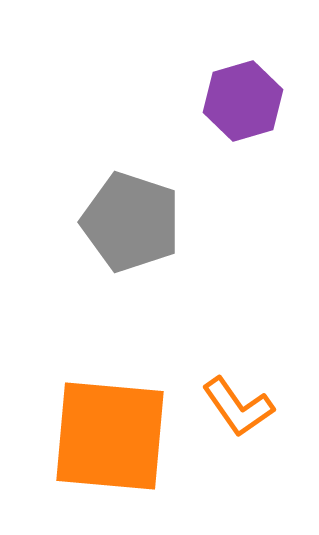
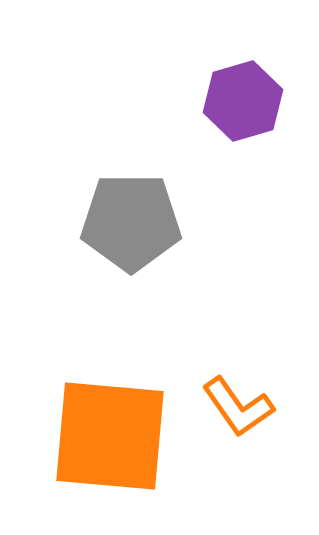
gray pentagon: rotated 18 degrees counterclockwise
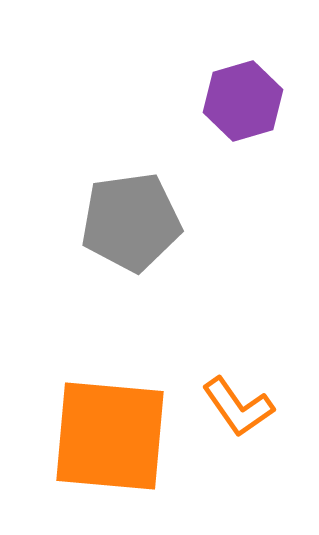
gray pentagon: rotated 8 degrees counterclockwise
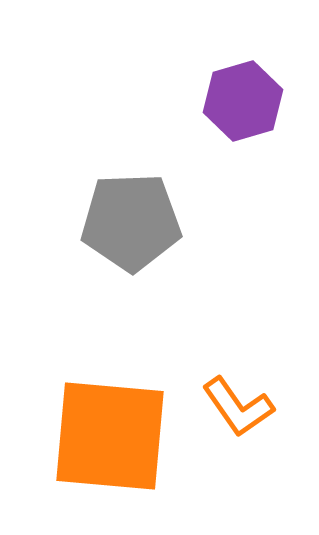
gray pentagon: rotated 6 degrees clockwise
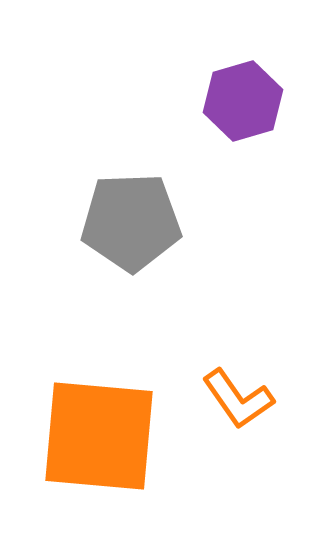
orange L-shape: moved 8 px up
orange square: moved 11 px left
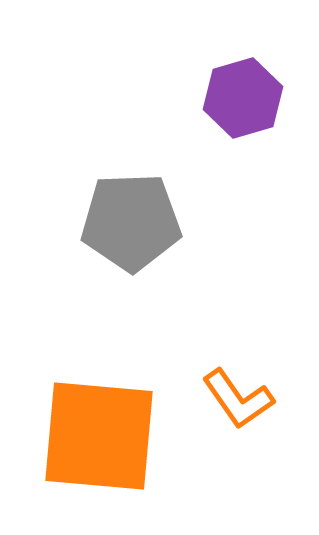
purple hexagon: moved 3 px up
